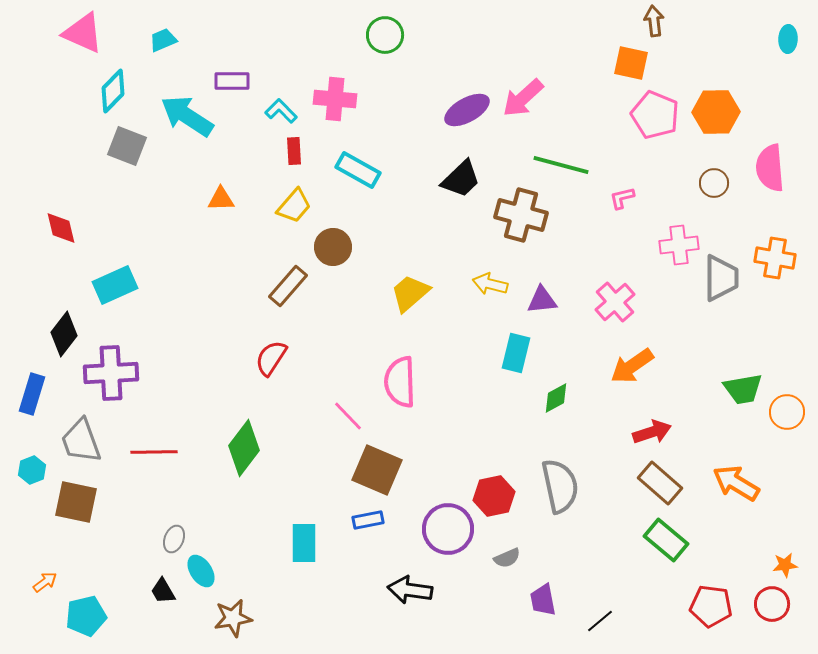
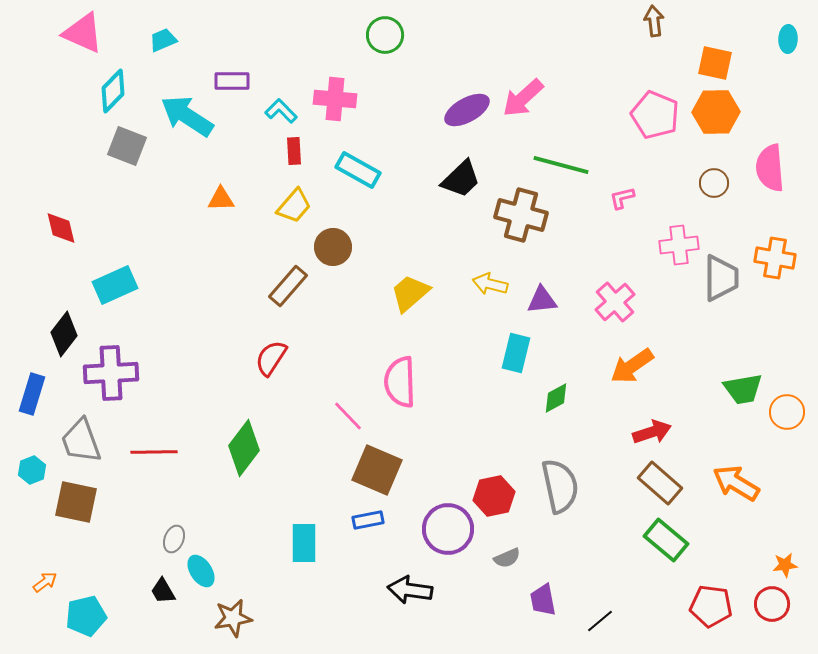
orange square at (631, 63): moved 84 px right
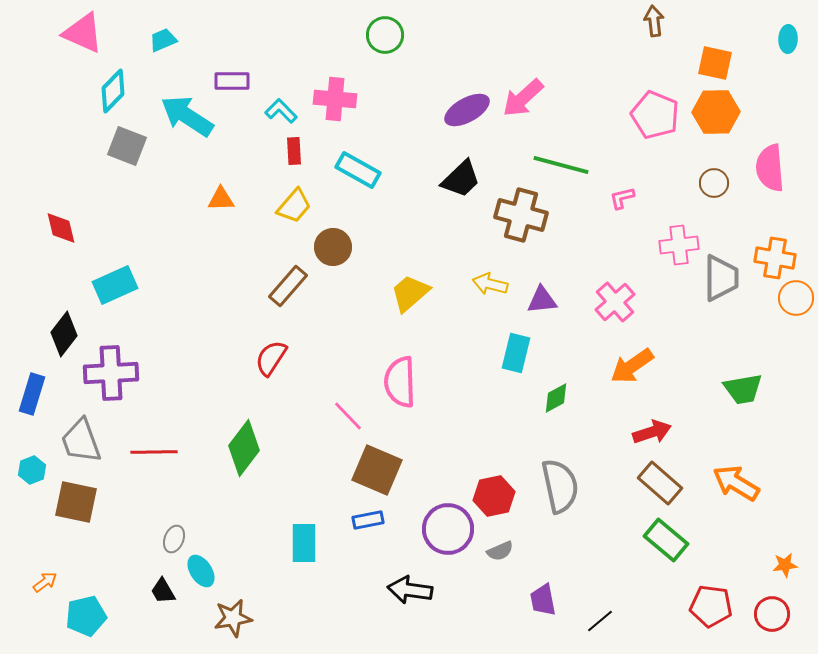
orange circle at (787, 412): moved 9 px right, 114 px up
gray semicircle at (507, 558): moved 7 px left, 7 px up
red circle at (772, 604): moved 10 px down
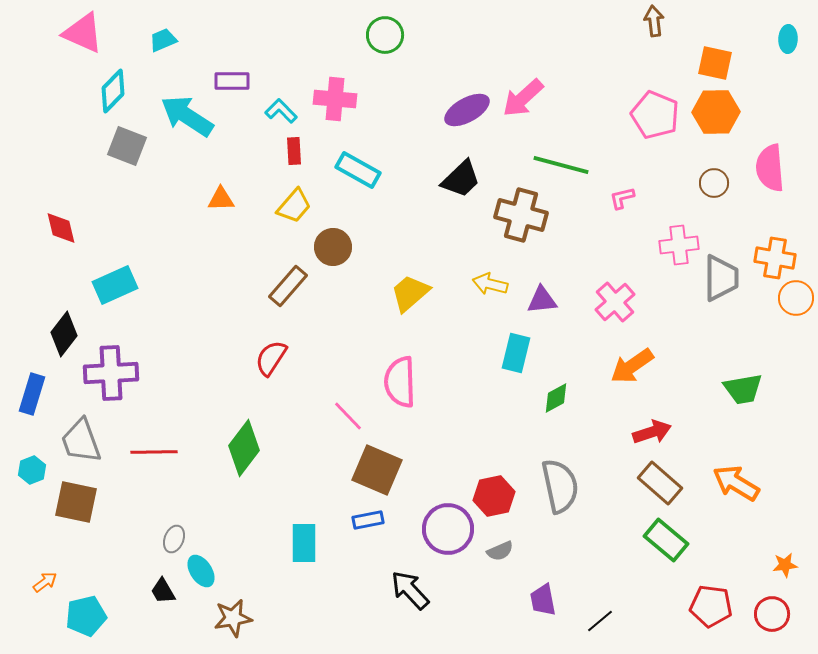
black arrow at (410, 590): rotated 39 degrees clockwise
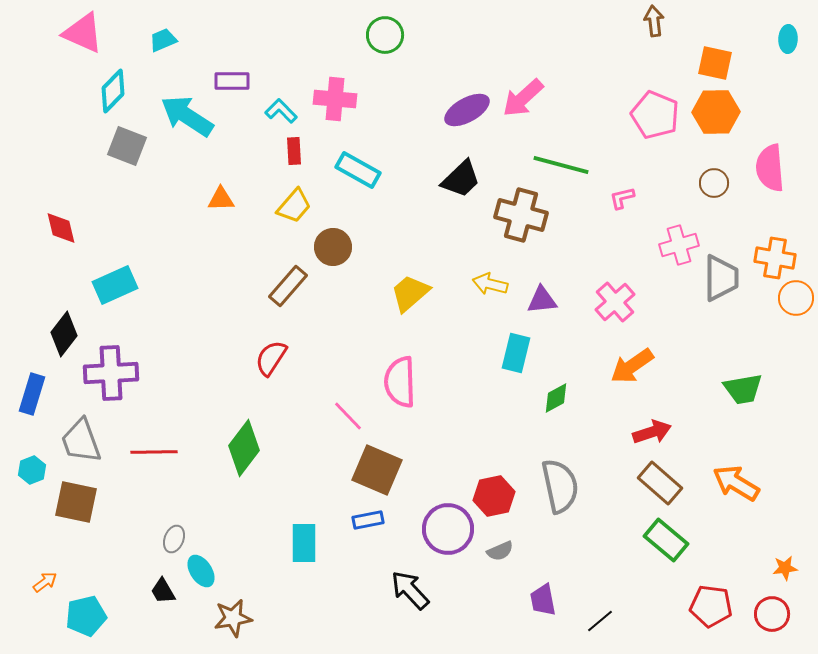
pink cross at (679, 245): rotated 9 degrees counterclockwise
orange star at (785, 565): moved 3 px down
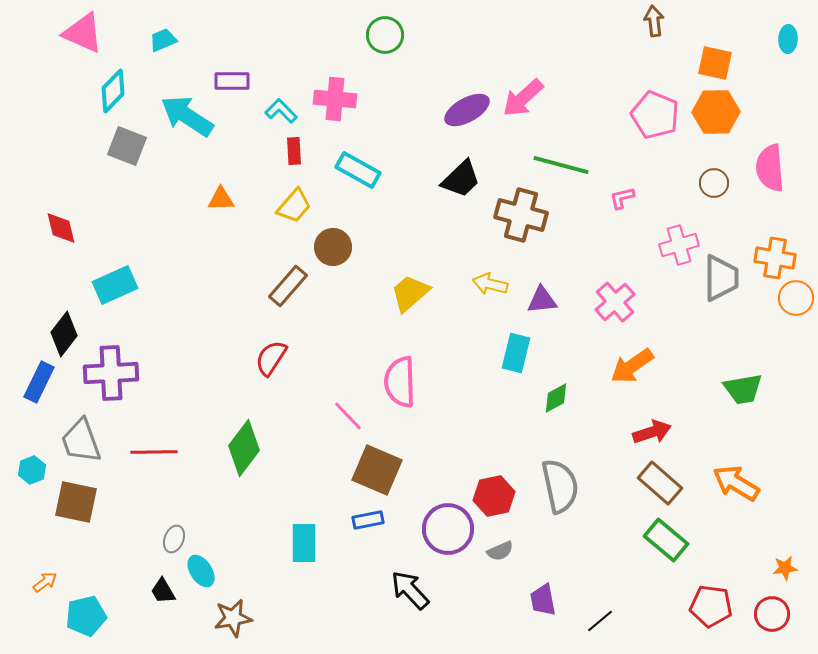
blue rectangle at (32, 394): moved 7 px right, 12 px up; rotated 9 degrees clockwise
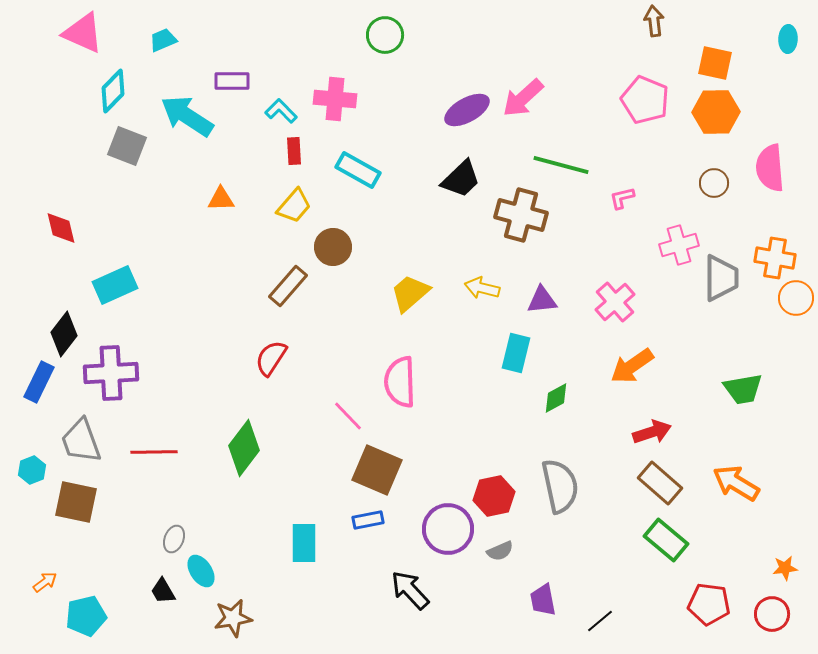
pink pentagon at (655, 115): moved 10 px left, 15 px up
yellow arrow at (490, 284): moved 8 px left, 4 px down
red pentagon at (711, 606): moved 2 px left, 2 px up
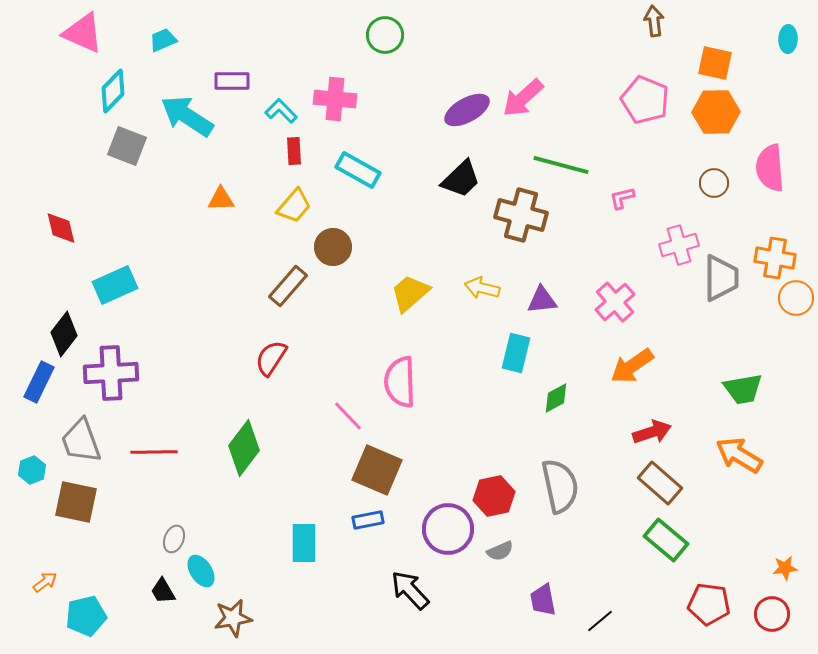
orange arrow at (736, 483): moved 3 px right, 28 px up
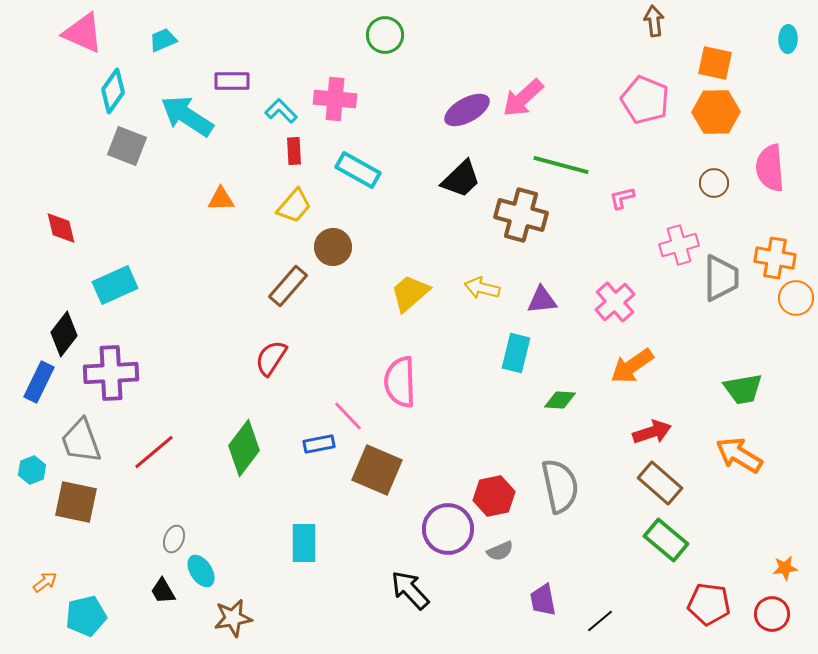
cyan diamond at (113, 91): rotated 9 degrees counterclockwise
green diamond at (556, 398): moved 4 px right, 2 px down; rotated 32 degrees clockwise
red line at (154, 452): rotated 39 degrees counterclockwise
blue rectangle at (368, 520): moved 49 px left, 76 px up
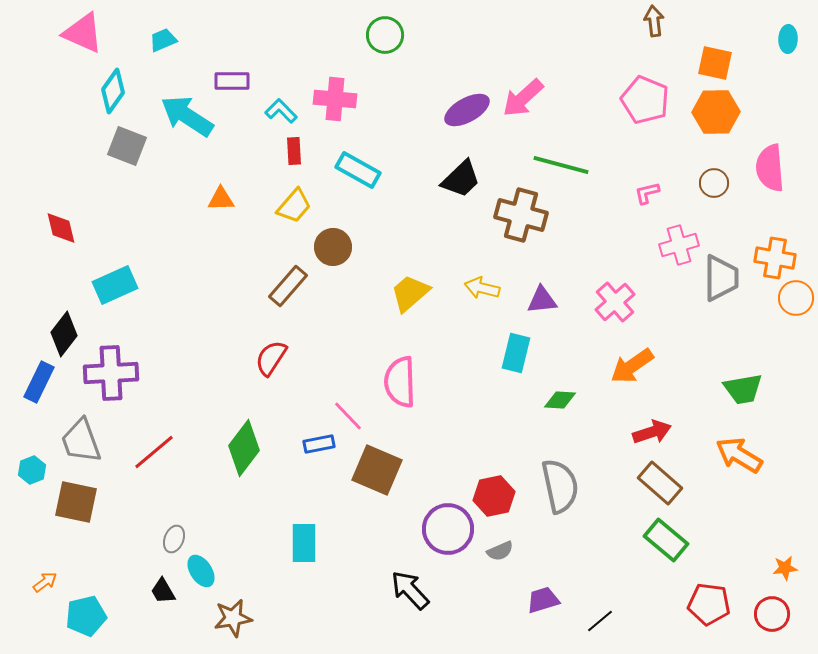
pink L-shape at (622, 198): moved 25 px right, 5 px up
purple trapezoid at (543, 600): rotated 84 degrees clockwise
